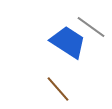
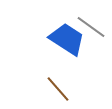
blue trapezoid: moved 1 px left, 3 px up
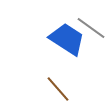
gray line: moved 1 px down
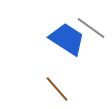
brown line: moved 1 px left
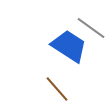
blue trapezoid: moved 2 px right, 7 px down
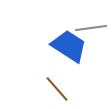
gray line: rotated 44 degrees counterclockwise
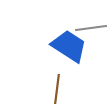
brown line: rotated 48 degrees clockwise
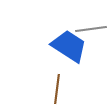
gray line: moved 1 px down
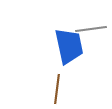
blue trapezoid: rotated 45 degrees clockwise
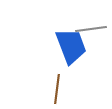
blue trapezoid: moved 2 px right; rotated 9 degrees counterclockwise
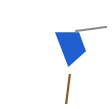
brown line: moved 11 px right
